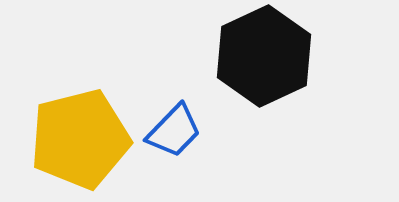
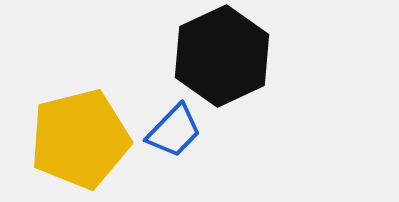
black hexagon: moved 42 px left
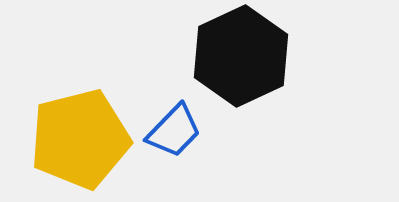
black hexagon: moved 19 px right
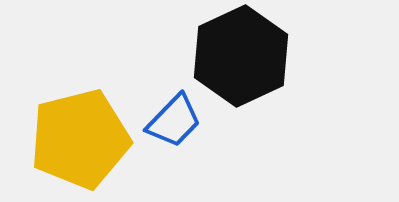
blue trapezoid: moved 10 px up
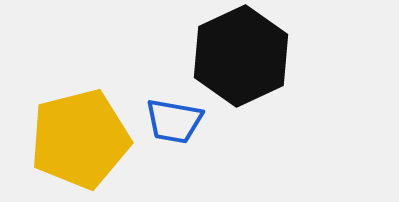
blue trapezoid: rotated 56 degrees clockwise
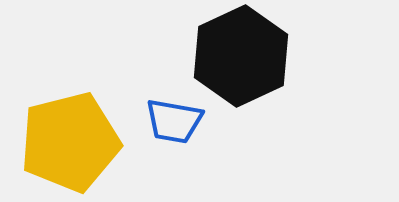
yellow pentagon: moved 10 px left, 3 px down
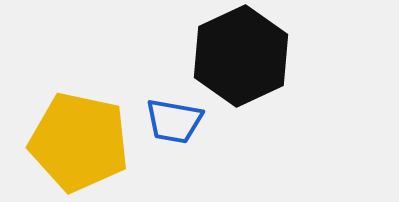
yellow pentagon: moved 9 px right; rotated 26 degrees clockwise
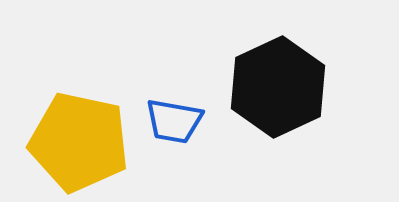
black hexagon: moved 37 px right, 31 px down
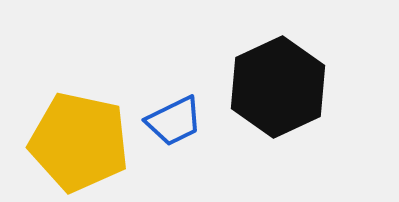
blue trapezoid: rotated 36 degrees counterclockwise
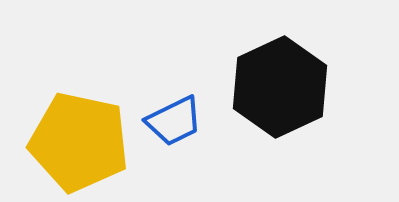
black hexagon: moved 2 px right
